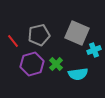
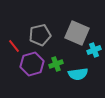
gray pentagon: moved 1 px right
red line: moved 1 px right, 5 px down
green cross: rotated 24 degrees clockwise
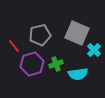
cyan cross: rotated 24 degrees counterclockwise
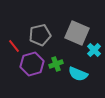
cyan semicircle: rotated 30 degrees clockwise
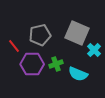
purple hexagon: rotated 15 degrees clockwise
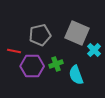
red line: moved 5 px down; rotated 40 degrees counterclockwise
purple hexagon: moved 2 px down
cyan semicircle: moved 2 px left, 1 px down; rotated 48 degrees clockwise
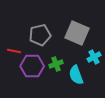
cyan cross: moved 7 px down; rotated 16 degrees clockwise
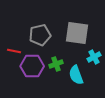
gray square: rotated 15 degrees counterclockwise
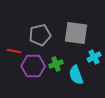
gray square: moved 1 px left
purple hexagon: moved 1 px right
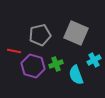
gray square: rotated 15 degrees clockwise
cyan cross: moved 3 px down
purple hexagon: rotated 15 degrees clockwise
